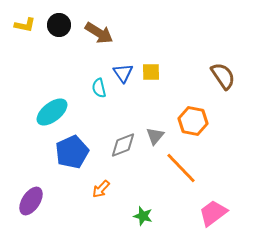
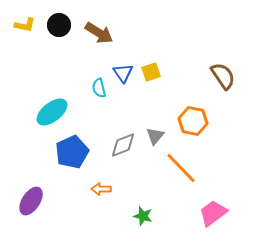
yellow square: rotated 18 degrees counterclockwise
orange arrow: rotated 48 degrees clockwise
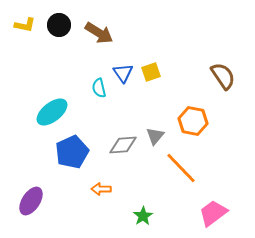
gray diamond: rotated 16 degrees clockwise
green star: rotated 24 degrees clockwise
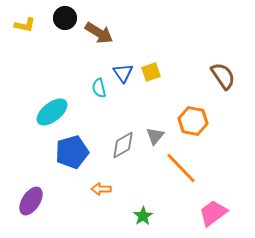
black circle: moved 6 px right, 7 px up
gray diamond: rotated 24 degrees counterclockwise
blue pentagon: rotated 8 degrees clockwise
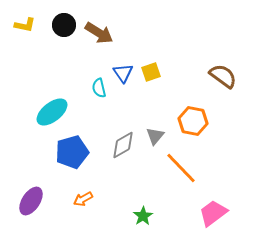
black circle: moved 1 px left, 7 px down
brown semicircle: rotated 20 degrees counterclockwise
orange arrow: moved 18 px left, 10 px down; rotated 30 degrees counterclockwise
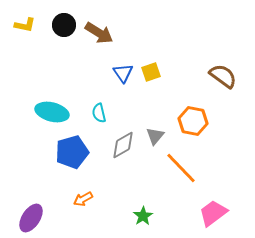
cyan semicircle: moved 25 px down
cyan ellipse: rotated 52 degrees clockwise
purple ellipse: moved 17 px down
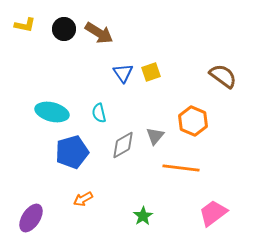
black circle: moved 4 px down
orange hexagon: rotated 12 degrees clockwise
orange line: rotated 39 degrees counterclockwise
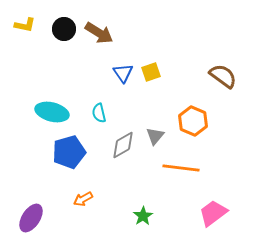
blue pentagon: moved 3 px left
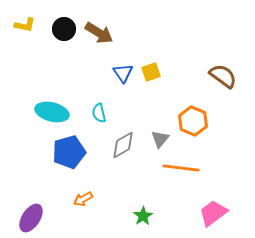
gray triangle: moved 5 px right, 3 px down
